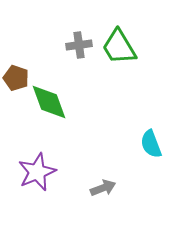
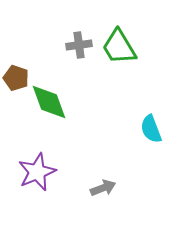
cyan semicircle: moved 15 px up
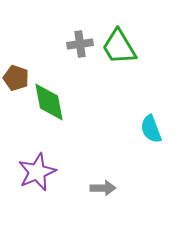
gray cross: moved 1 px right, 1 px up
green diamond: rotated 9 degrees clockwise
gray arrow: rotated 20 degrees clockwise
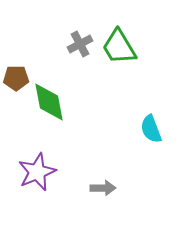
gray cross: rotated 20 degrees counterclockwise
brown pentagon: rotated 20 degrees counterclockwise
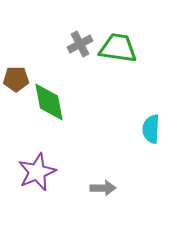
green trapezoid: moved 1 px left, 1 px down; rotated 129 degrees clockwise
brown pentagon: moved 1 px down
cyan semicircle: rotated 24 degrees clockwise
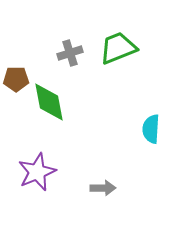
gray cross: moved 10 px left, 9 px down; rotated 10 degrees clockwise
green trapezoid: rotated 30 degrees counterclockwise
